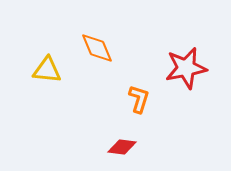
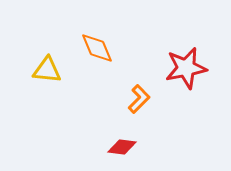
orange L-shape: rotated 28 degrees clockwise
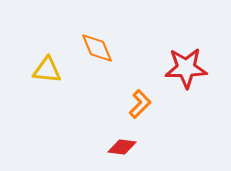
red star: rotated 9 degrees clockwise
orange L-shape: moved 1 px right, 5 px down
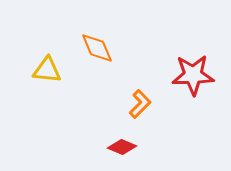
red star: moved 7 px right, 7 px down
red diamond: rotated 16 degrees clockwise
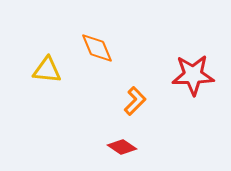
orange L-shape: moved 5 px left, 3 px up
red diamond: rotated 12 degrees clockwise
